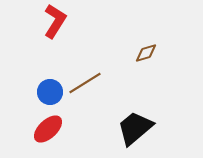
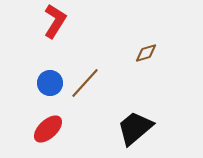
brown line: rotated 16 degrees counterclockwise
blue circle: moved 9 px up
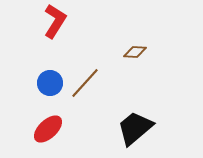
brown diamond: moved 11 px left, 1 px up; rotated 20 degrees clockwise
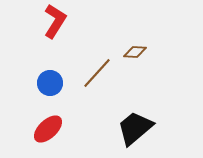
brown line: moved 12 px right, 10 px up
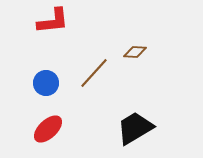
red L-shape: moved 2 px left; rotated 52 degrees clockwise
brown line: moved 3 px left
blue circle: moved 4 px left
black trapezoid: rotated 9 degrees clockwise
